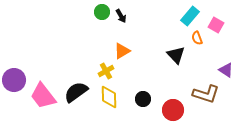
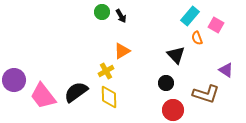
black circle: moved 23 px right, 16 px up
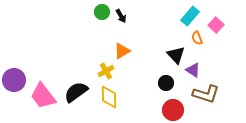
pink square: rotated 14 degrees clockwise
purple triangle: moved 33 px left
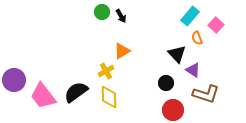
black triangle: moved 1 px right, 1 px up
